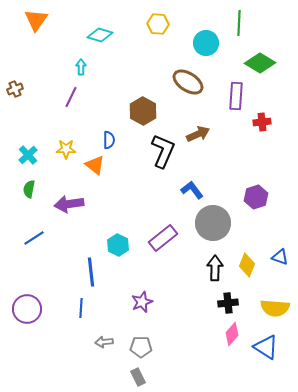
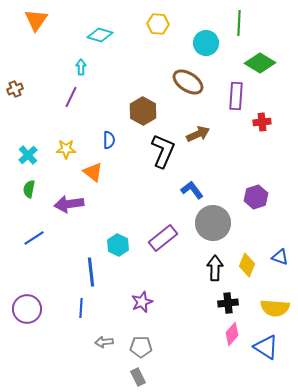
orange triangle at (95, 165): moved 2 px left, 7 px down
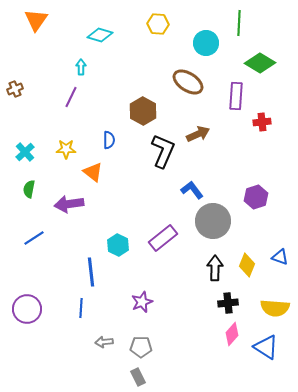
cyan cross at (28, 155): moved 3 px left, 3 px up
gray circle at (213, 223): moved 2 px up
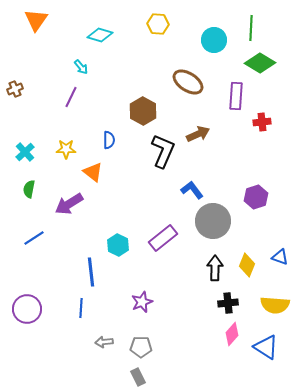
green line at (239, 23): moved 12 px right, 5 px down
cyan circle at (206, 43): moved 8 px right, 3 px up
cyan arrow at (81, 67): rotated 140 degrees clockwise
purple arrow at (69, 204): rotated 24 degrees counterclockwise
yellow semicircle at (275, 308): moved 3 px up
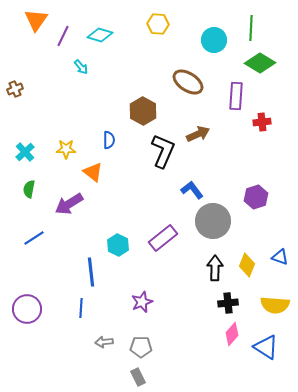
purple line at (71, 97): moved 8 px left, 61 px up
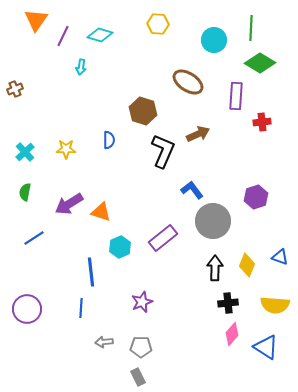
cyan arrow at (81, 67): rotated 49 degrees clockwise
brown hexagon at (143, 111): rotated 12 degrees counterclockwise
orange triangle at (93, 172): moved 8 px right, 40 px down; rotated 20 degrees counterclockwise
green semicircle at (29, 189): moved 4 px left, 3 px down
cyan hexagon at (118, 245): moved 2 px right, 2 px down; rotated 10 degrees clockwise
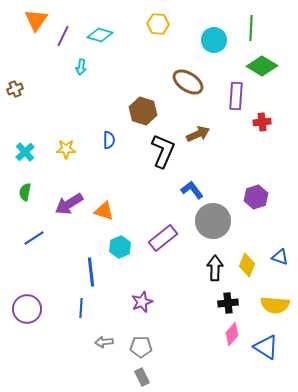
green diamond at (260, 63): moved 2 px right, 3 px down
orange triangle at (101, 212): moved 3 px right, 1 px up
gray rectangle at (138, 377): moved 4 px right
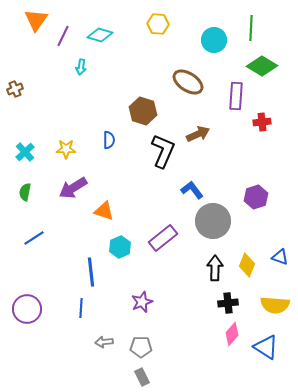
purple arrow at (69, 204): moved 4 px right, 16 px up
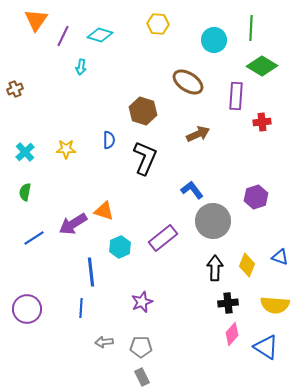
black L-shape at (163, 151): moved 18 px left, 7 px down
purple arrow at (73, 188): moved 36 px down
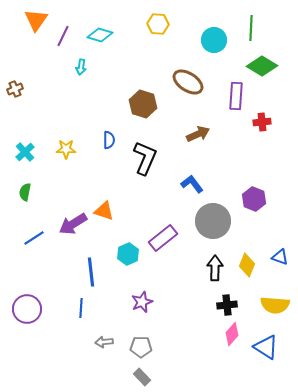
brown hexagon at (143, 111): moved 7 px up
blue L-shape at (192, 190): moved 6 px up
purple hexagon at (256, 197): moved 2 px left, 2 px down; rotated 20 degrees counterclockwise
cyan hexagon at (120, 247): moved 8 px right, 7 px down
black cross at (228, 303): moved 1 px left, 2 px down
gray rectangle at (142, 377): rotated 18 degrees counterclockwise
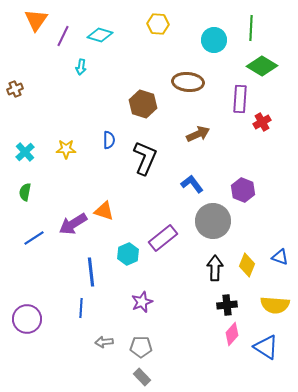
brown ellipse at (188, 82): rotated 28 degrees counterclockwise
purple rectangle at (236, 96): moved 4 px right, 3 px down
red cross at (262, 122): rotated 24 degrees counterclockwise
purple hexagon at (254, 199): moved 11 px left, 9 px up
purple circle at (27, 309): moved 10 px down
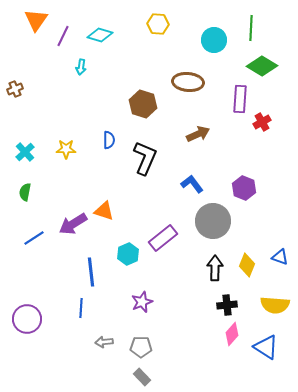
purple hexagon at (243, 190): moved 1 px right, 2 px up
